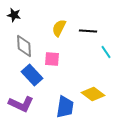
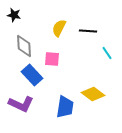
cyan line: moved 1 px right, 1 px down
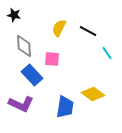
black line: rotated 24 degrees clockwise
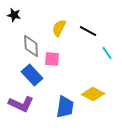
gray diamond: moved 7 px right
yellow diamond: rotated 10 degrees counterclockwise
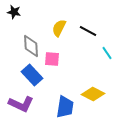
black star: moved 3 px up
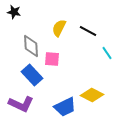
yellow diamond: moved 1 px left, 1 px down
blue trapezoid: rotated 55 degrees clockwise
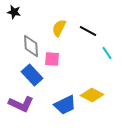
blue trapezoid: moved 2 px up
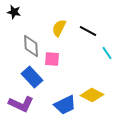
blue rectangle: moved 2 px down
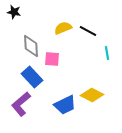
yellow semicircle: moved 4 px right; rotated 42 degrees clockwise
cyan line: rotated 24 degrees clockwise
purple L-shape: rotated 115 degrees clockwise
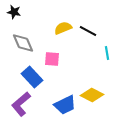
gray diamond: moved 8 px left, 3 px up; rotated 20 degrees counterclockwise
